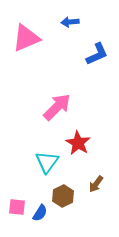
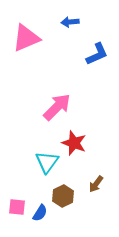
red star: moved 4 px left; rotated 10 degrees counterclockwise
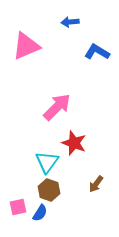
pink triangle: moved 8 px down
blue L-shape: moved 2 px up; rotated 125 degrees counterclockwise
brown hexagon: moved 14 px left, 6 px up; rotated 15 degrees counterclockwise
pink square: moved 1 px right; rotated 18 degrees counterclockwise
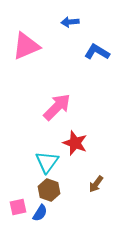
red star: moved 1 px right
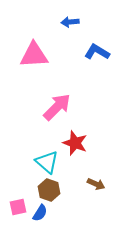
pink triangle: moved 8 px right, 9 px down; rotated 20 degrees clockwise
cyan triangle: rotated 25 degrees counterclockwise
brown arrow: rotated 102 degrees counterclockwise
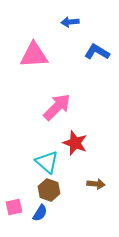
brown arrow: rotated 18 degrees counterclockwise
pink square: moved 4 px left
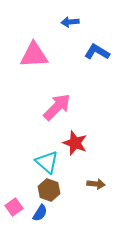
pink square: rotated 24 degrees counterclockwise
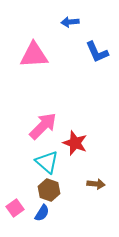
blue L-shape: rotated 145 degrees counterclockwise
pink arrow: moved 14 px left, 19 px down
pink square: moved 1 px right, 1 px down
blue semicircle: moved 2 px right
